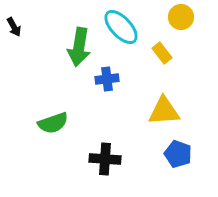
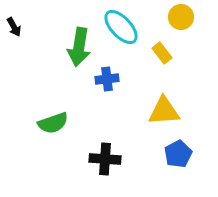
blue pentagon: rotated 24 degrees clockwise
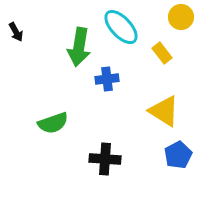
black arrow: moved 2 px right, 5 px down
yellow triangle: rotated 36 degrees clockwise
blue pentagon: moved 1 px down
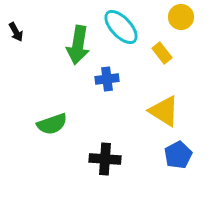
green arrow: moved 1 px left, 2 px up
green semicircle: moved 1 px left, 1 px down
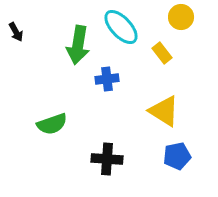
blue pentagon: moved 1 px left, 1 px down; rotated 16 degrees clockwise
black cross: moved 2 px right
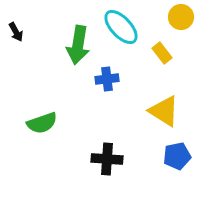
green semicircle: moved 10 px left, 1 px up
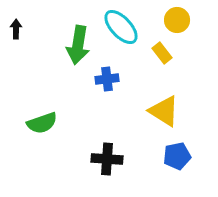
yellow circle: moved 4 px left, 3 px down
black arrow: moved 3 px up; rotated 150 degrees counterclockwise
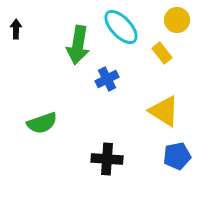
blue cross: rotated 20 degrees counterclockwise
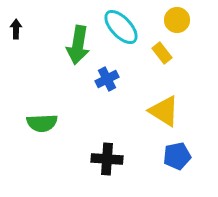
green semicircle: rotated 16 degrees clockwise
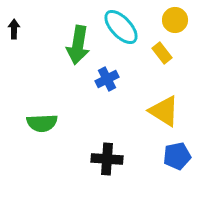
yellow circle: moved 2 px left
black arrow: moved 2 px left
